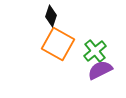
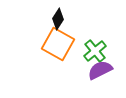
black diamond: moved 7 px right, 3 px down; rotated 15 degrees clockwise
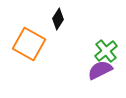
orange square: moved 29 px left
green cross: moved 11 px right
